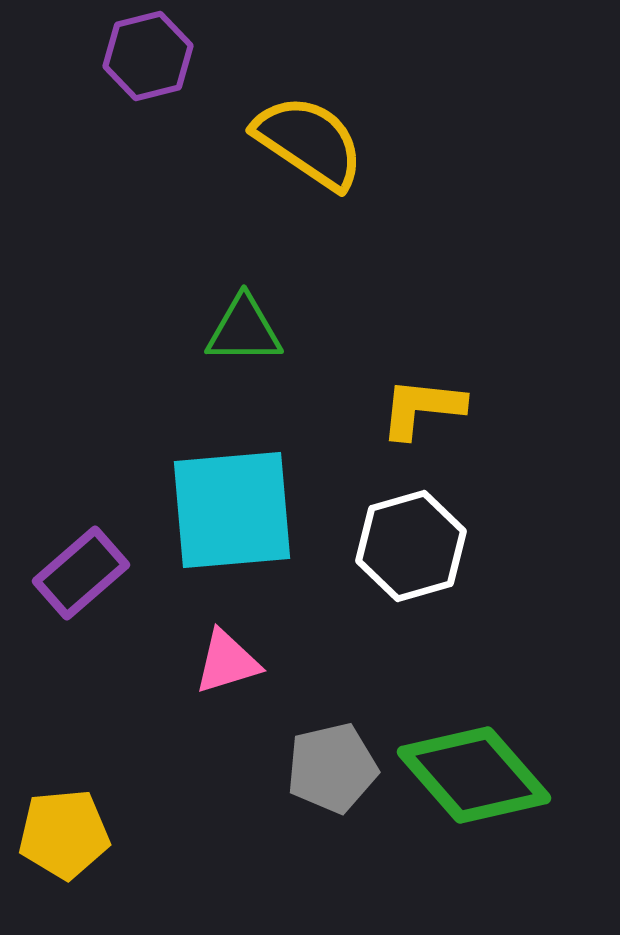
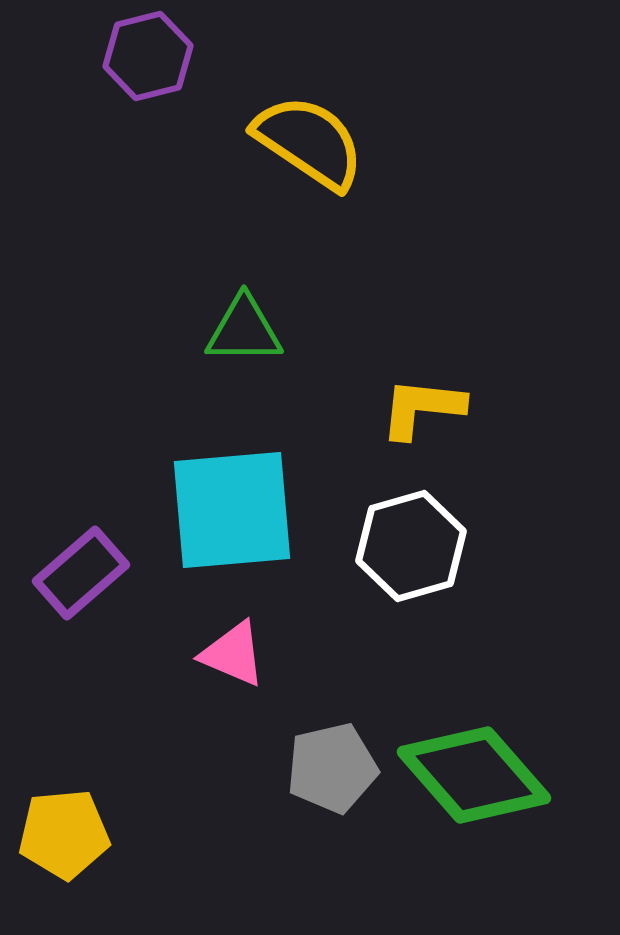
pink triangle: moved 6 px right, 8 px up; rotated 40 degrees clockwise
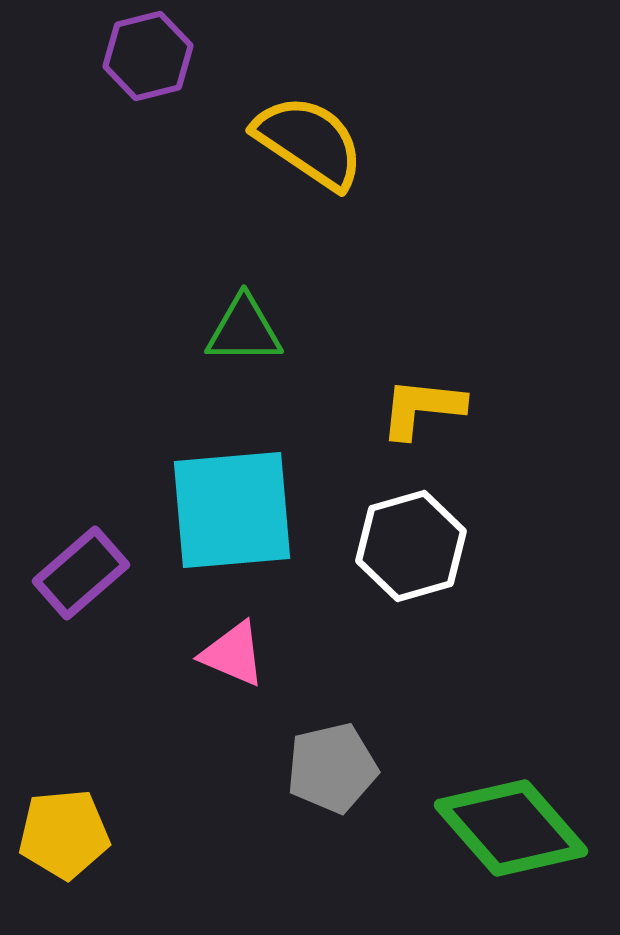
green diamond: moved 37 px right, 53 px down
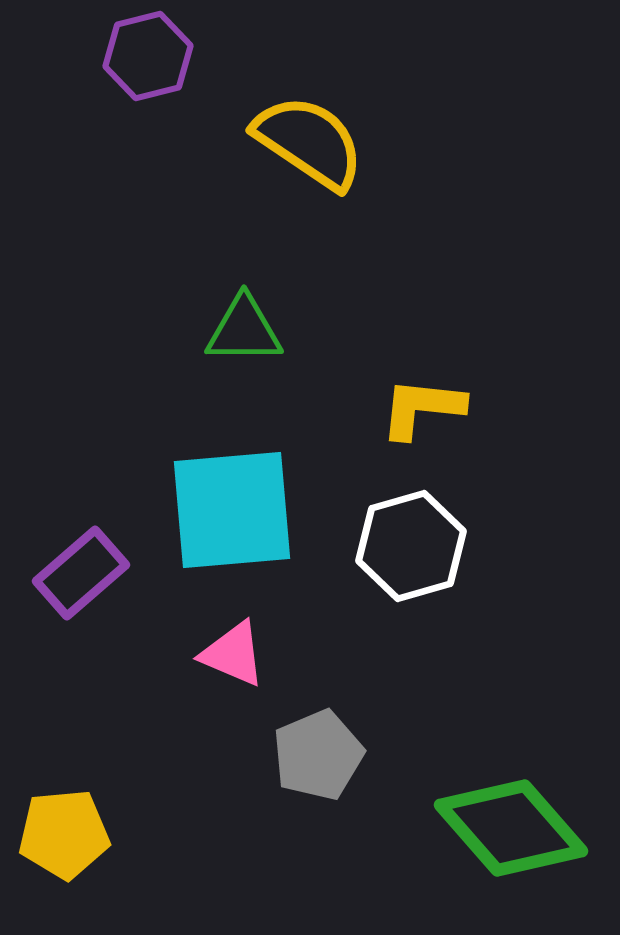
gray pentagon: moved 14 px left, 13 px up; rotated 10 degrees counterclockwise
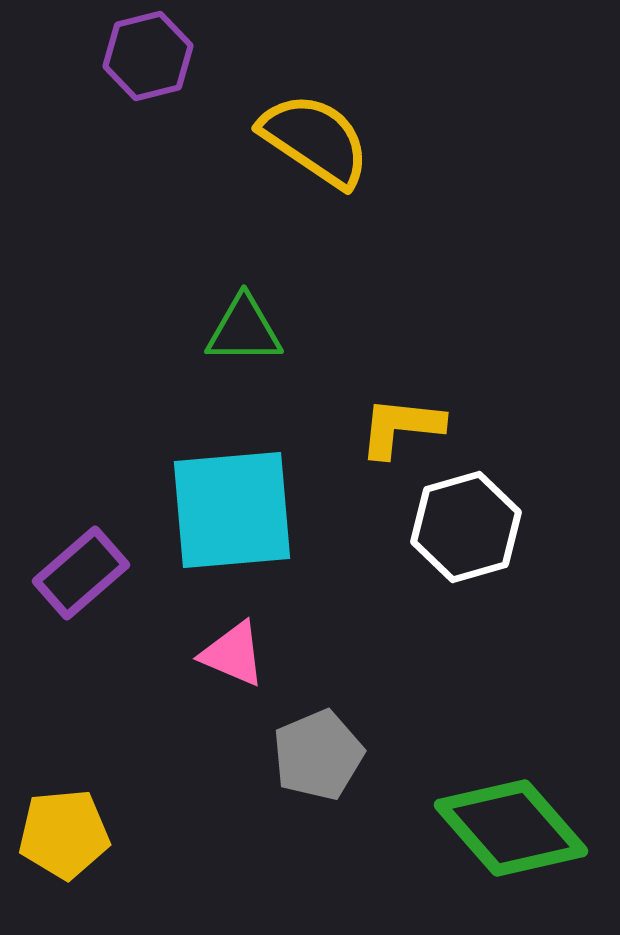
yellow semicircle: moved 6 px right, 2 px up
yellow L-shape: moved 21 px left, 19 px down
white hexagon: moved 55 px right, 19 px up
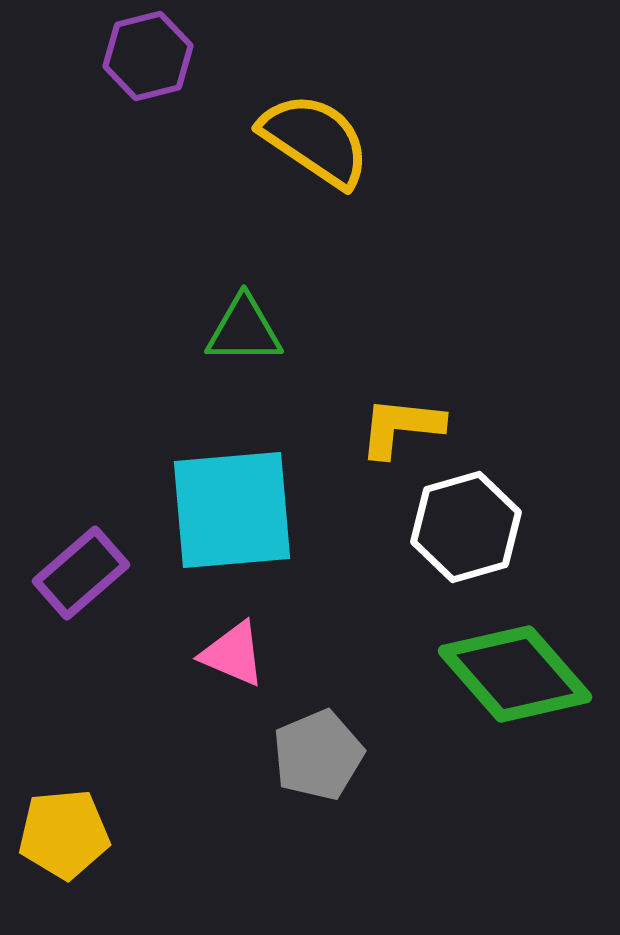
green diamond: moved 4 px right, 154 px up
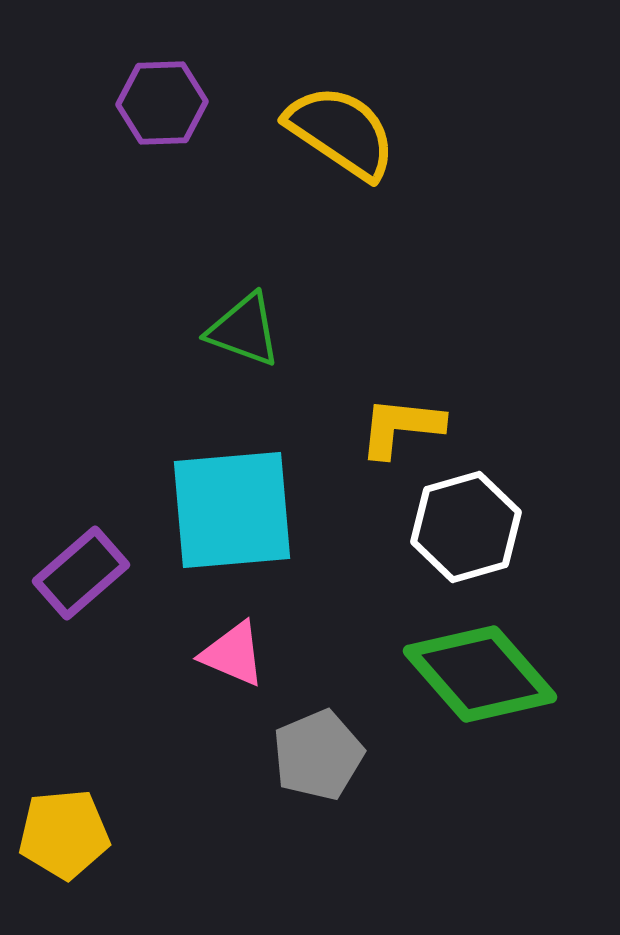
purple hexagon: moved 14 px right, 47 px down; rotated 12 degrees clockwise
yellow semicircle: moved 26 px right, 8 px up
green triangle: rotated 20 degrees clockwise
green diamond: moved 35 px left
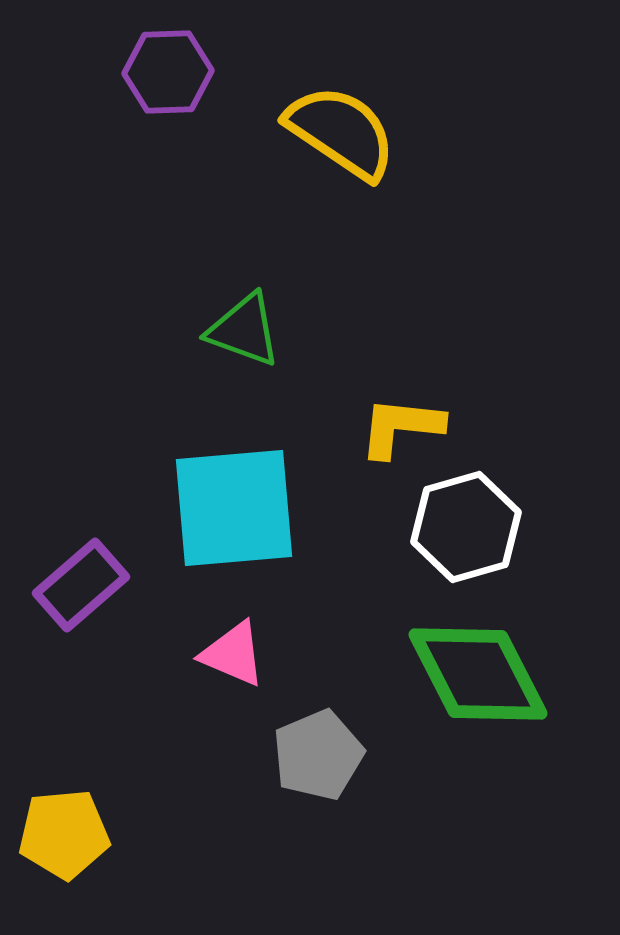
purple hexagon: moved 6 px right, 31 px up
cyan square: moved 2 px right, 2 px up
purple rectangle: moved 12 px down
green diamond: moved 2 px left; rotated 14 degrees clockwise
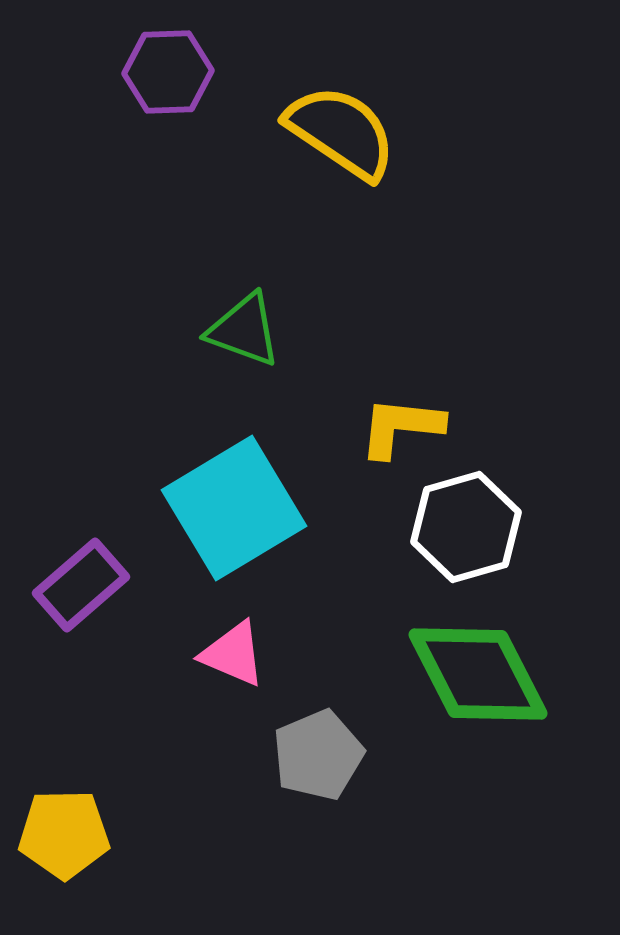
cyan square: rotated 26 degrees counterclockwise
yellow pentagon: rotated 4 degrees clockwise
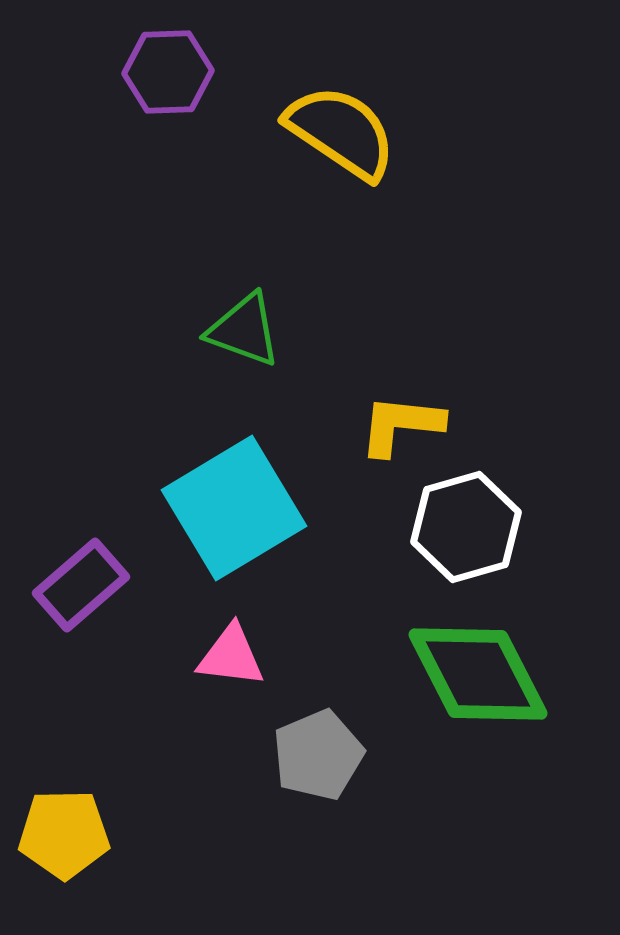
yellow L-shape: moved 2 px up
pink triangle: moved 2 px left, 2 px down; rotated 16 degrees counterclockwise
